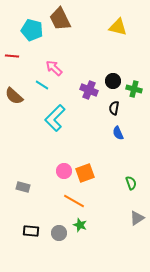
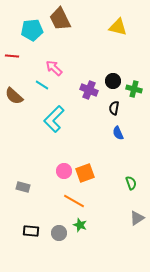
cyan pentagon: rotated 20 degrees counterclockwise
cyan L-shape: moved 1 px left, 1 px down
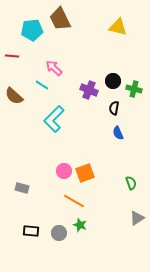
gray rectangle: moved 1 px left, 1 px down
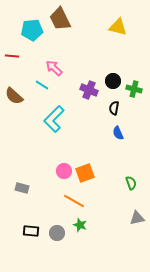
gray triangle: rotated 21 degrees clockwise
gray circle: moved 2 px left
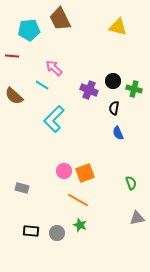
cyan pentagon: moved 3 px left
orange line: moved 4 px right, 1 px up
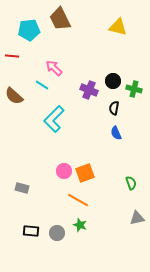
blue semicircle: moved 2 px left
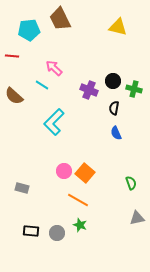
cyan L-shape: moved 3 px down
orange square: rotated 30 degrees counterclockwise
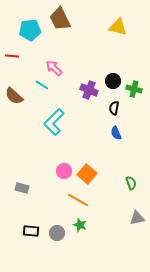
cyan pentagon: moved 1 px right
orange square: moved 2 px right, 1 px down
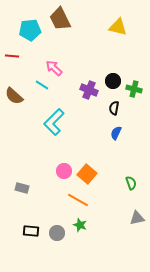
blue semicircle: rotated 48 degrees clockwise
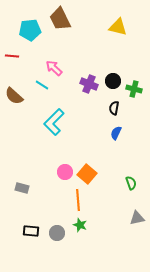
purple cross: moved 6 px up
pink circle: moved 1 px right, 1 px down
orange line: rotated 55 degrees clockwise
